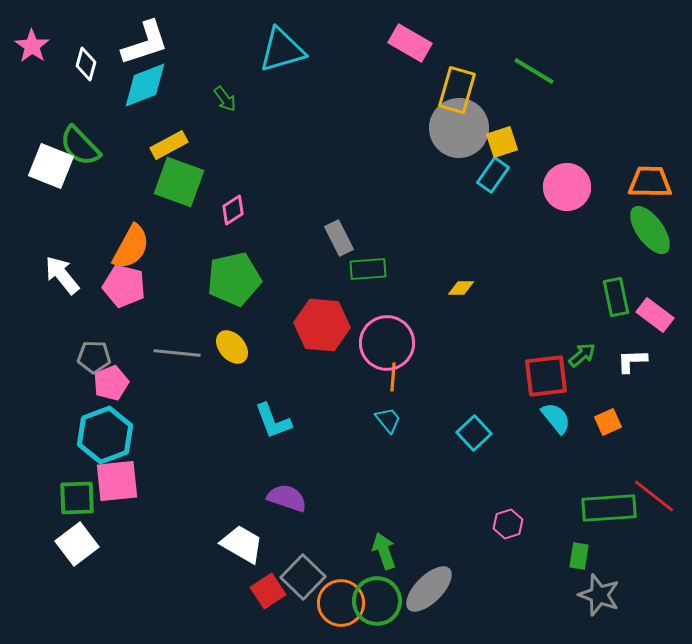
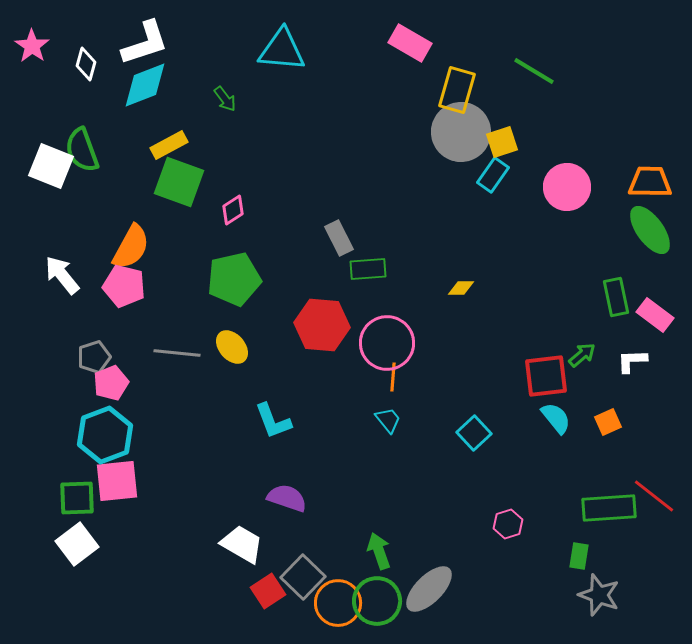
cyan triangle at (282, 50): rotated 21 degrees clockwise
gray circle at (459, 128): moved 2 px right, 4 px down
green semicircle at (80, 146): moved 2 px right, 4 px down; rotated 24 degrees clockwise
gray pentagon at (94, 357): rotated 20 degrees counterclockwise
green arrow at (384, 551): moved 5 px left
orange circle at (341, 603): moved 3 px left
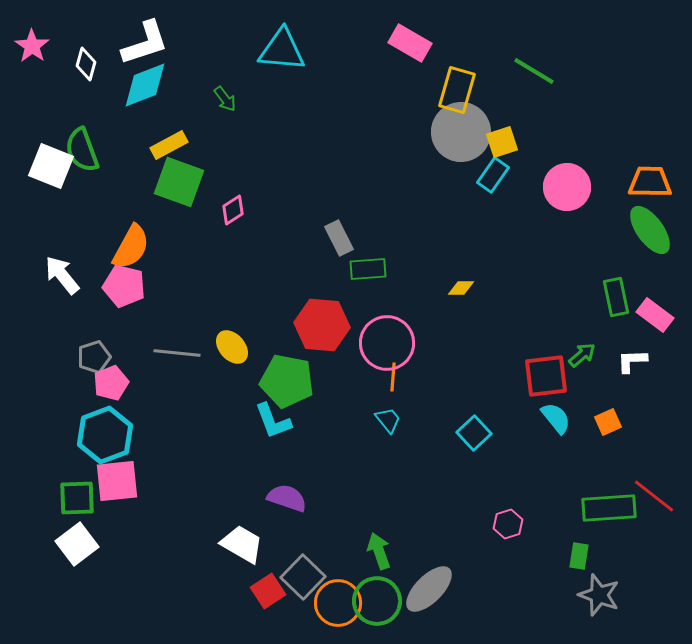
green pentagon at (234, 279): moved 53 px right, 102 px down; rotated 24 degrees clockwise
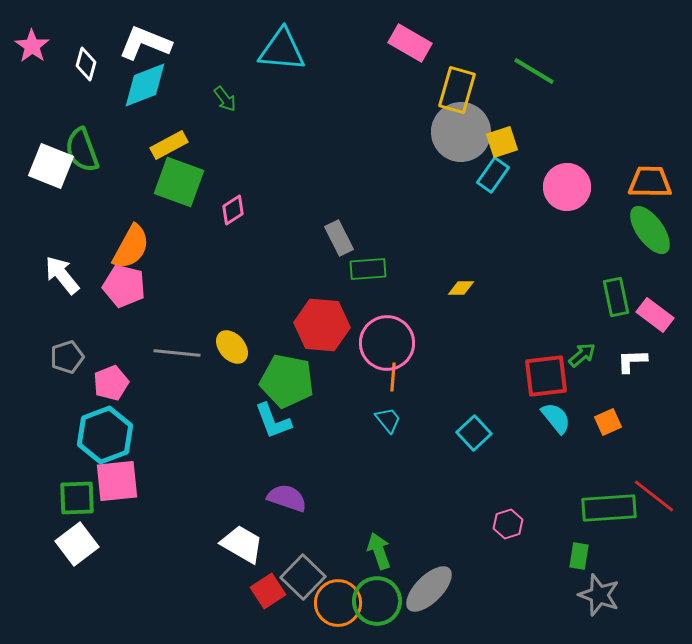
white L-shape at (145, 43): rotated 140 degrees counterclockwise
gray pentagon at (94, 357): moved 27 px left
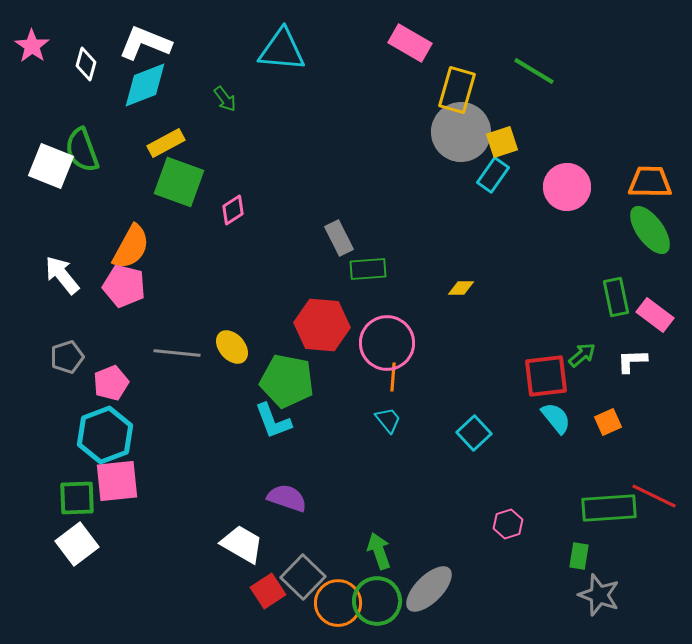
yellow rectangle at (169, 145): moved 3 px left, 2 px up
red line at (654, 496): rotated 12 degrees counterclockwise
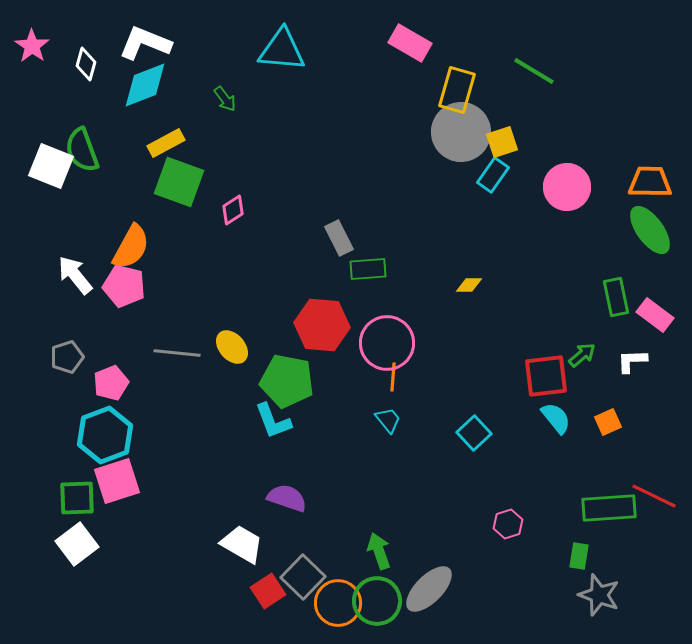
white arrow at (62, 275): moved 13 px right
yellow diamond at (461, 288): moved 8 px right, 3 px up
pink square at (117, 481): rotated 12 degrees counterclockwise
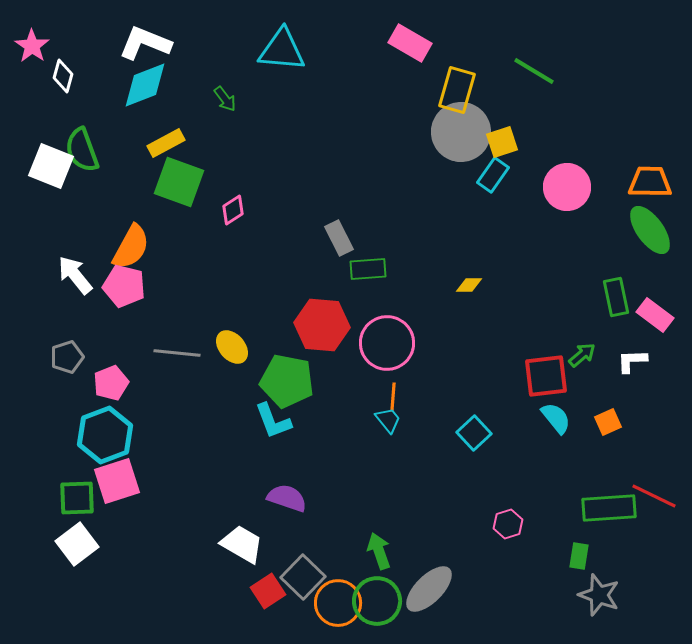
white diamond at (86, 64): moved 23 px left, 12 px down
orange line at (393, 377): moved 20 px down
